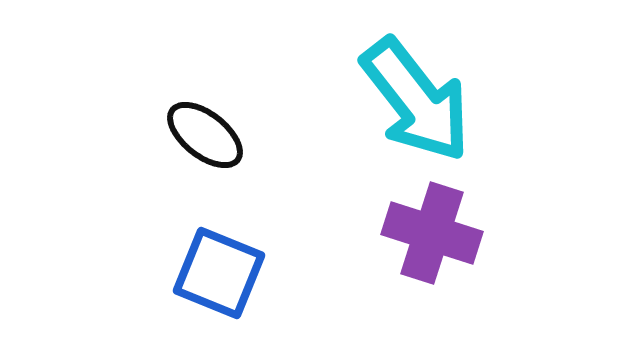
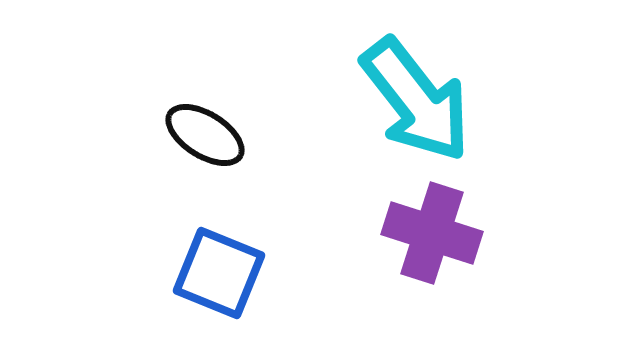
black ellipse: rotated 6 degrees counterclockwise
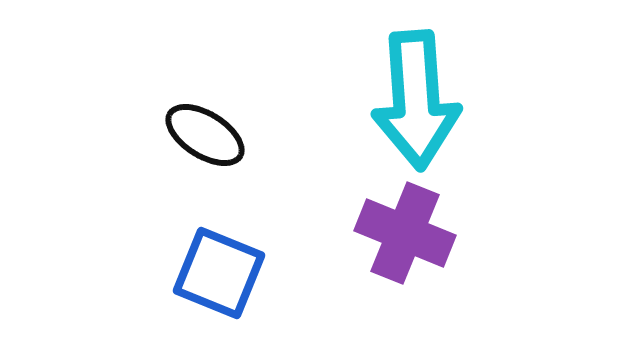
cyan arrow: rotated 34 degrees clockwise
purple cross: moved 27 px left; rotated 4 degrees clockwise
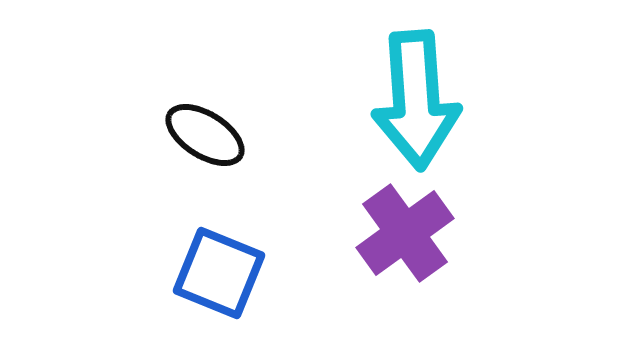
purple cross: rotated 32 degrees clockwise
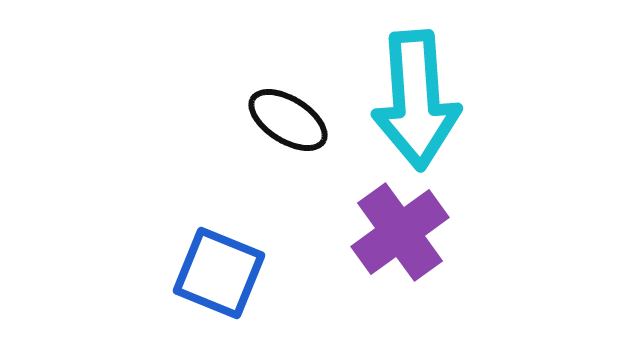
black ellipse: moved 83 px right, 15 px up
purple cross: moved 5 px left, 1 px up
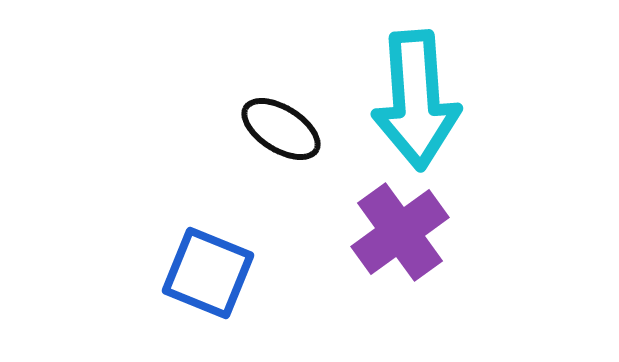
black ellipse: moved 7 px left, 9 px down
blue square: moved 11 px left
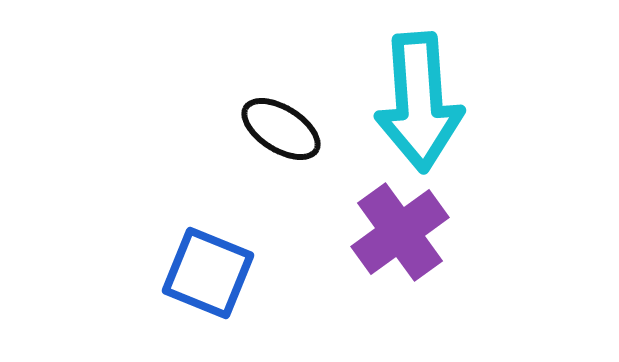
cyan arrow: moved 3 px right, 2 px down
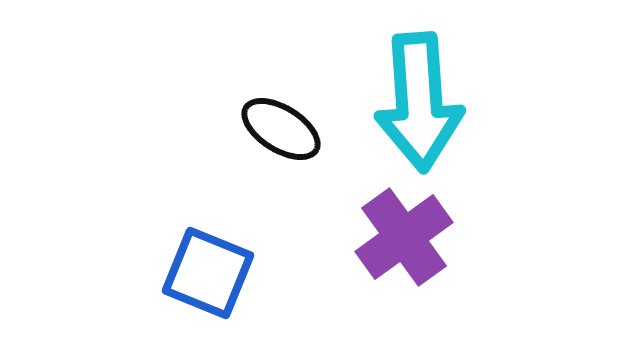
purple cross: moved 4 px right, 5 px down
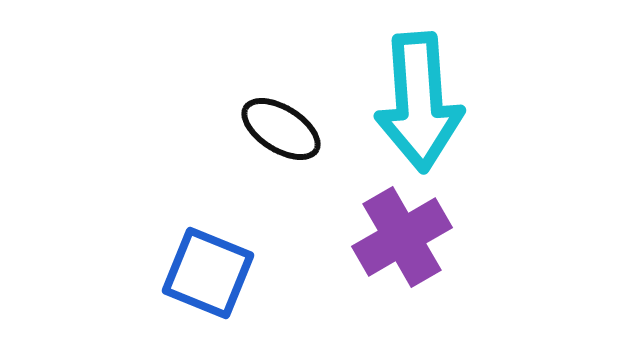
purple cross: moved 2 px left; rotated 6 degrees clockwise
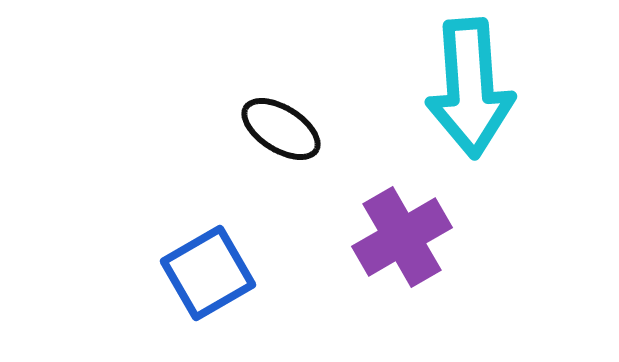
cyan arrow: moved 51 px right, 14 px up
blue square: rotated 38 degrees clockwise
